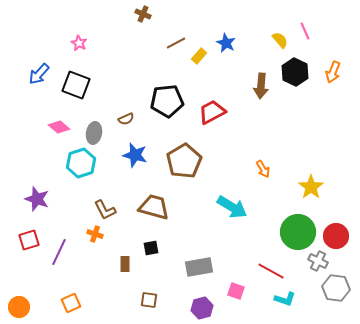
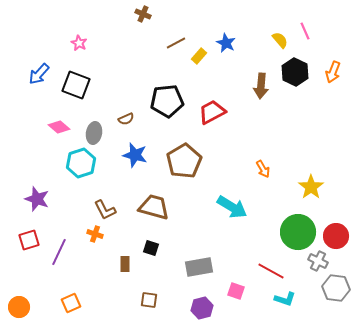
black square at (151, 248): rotated 28 degrees clockwise
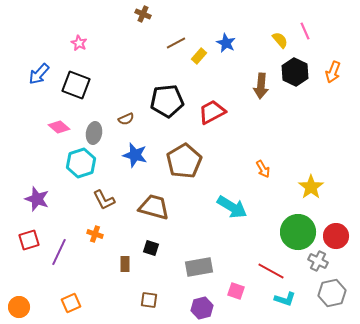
brown L-shape at (105, 210): moved 1 px left, 10 px up
gray hexagon at (336, 288): moved 4 px left, 5 px down; rotated 20 degrees counterclockwise
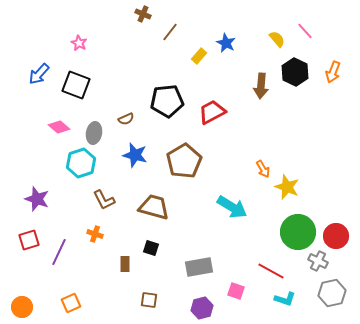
pink line at (305, 31): rotated 18 degrees counterclockwise
yellow semicircle at (280, 40): moved 3 px left, 1 px up
brown line at (176, 43): moved 6 px left, 11 px up; rotated 24 degrees counterclockwise
yellow star at (311, 187): moved 24 px left; rotated 15 degrees counterclockwise
orange circle at (19, 307): moved 3 px right
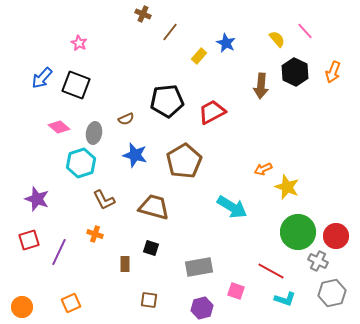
blue arrow at (39, 74): moved 3 px right, 4 px down
orange arrow at (263, 169): rotated 96 degrees clockwise
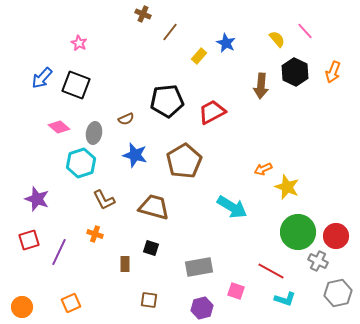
gray hexagon at (332, 293): moved 6 px right
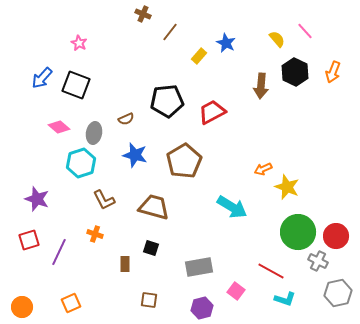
pink square at (236, 291): rotated 18 degrees clockwise
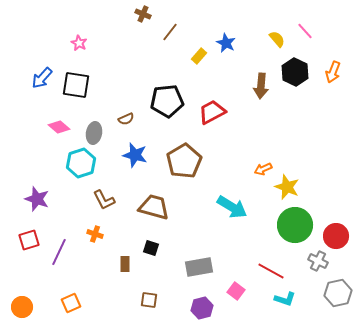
black square at (76, 85): rotated 12 degrees counterclockwise
green circle at (298, 232): moved 3 px left, 7 px up
